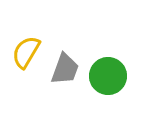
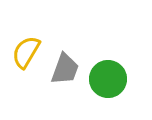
green circle: moved 3 px down
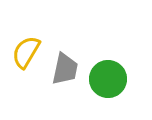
gray trapezoid: rotated 8 degrees counterclockwise
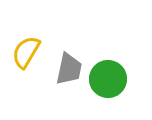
gray trapezoid: moved 4 px right
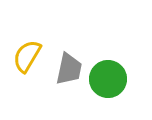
yellow semicircle: moved 1 px right, 4 px down
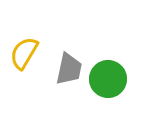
yellow semicircle: moved 3 px left, 3 px up
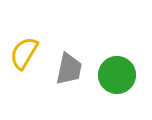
green circle: moved 9 px right, 4 px up
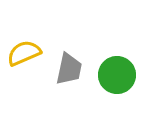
yellow semicircle: rotated 36 degrees clockwise
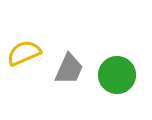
gray trapezoid: rotated 12 degrees clockwise
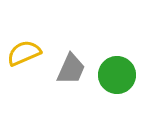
gray trapezoid: moved 2 px right
